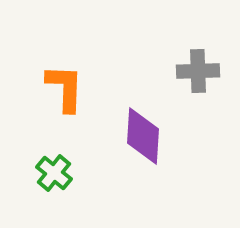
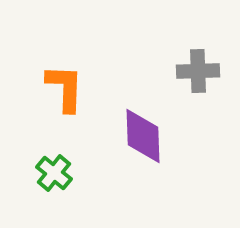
purple diamond: rotated 6 degrees counterclockwise
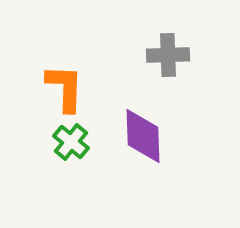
gray cross: moved 30 px left, 16 px up
green cross: moved 17 px right, 31 px up
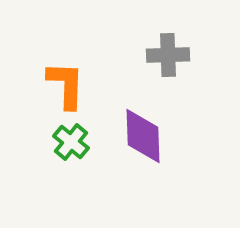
orange L-shape: moved 1 px right, 3 px up
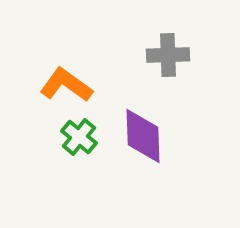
orange L-shape: rotated 56 degrees counterclockwise
green cross: moved 8 px right, 5 px up
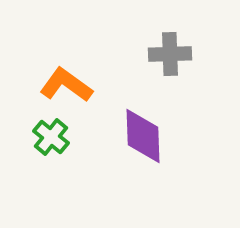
gray cross: moved 2 px right, 1 px up
green cross: moved 28 px left
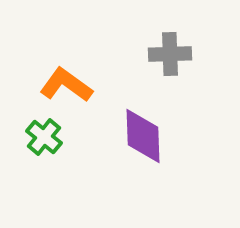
green cross: moved 7 px left
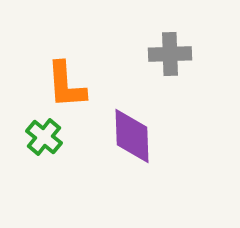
orange L-shape: rotated 130 degrees counterclockwise
purple diamond: moved 11 px left
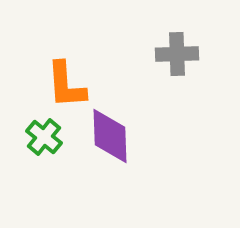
gray cross: moved 7 px right
purple diamond: moved 22 px left
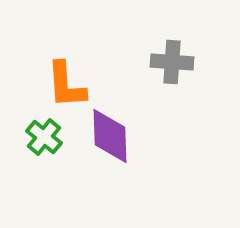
gray cross: moved 5 px left, 8 px down; rotated 6 degrees clockwise
